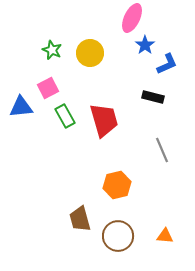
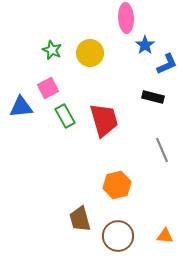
pink ellipse: moved 6 px left; rotated 28 degrees counterclockwise
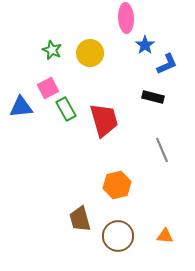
green rectangle: moved 1 px right, 7 px up
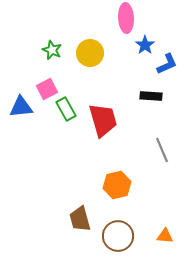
pink square: moved 1 px left, 1 px down
black rectangle: moved 2 px left, 1 px up; rotated 10 degrees counterclockwise
red trapezoid: moved 1 px left
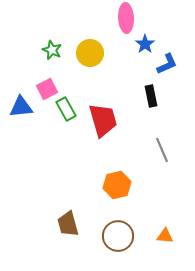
blue star: moved 1 px up
black rectangle: rotated 75 degrees clockwise
brown trapezoid: moved 12 px left, 5 px down
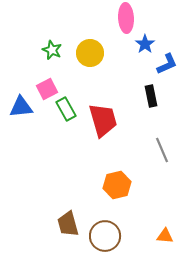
brown circle: moved 13 px left
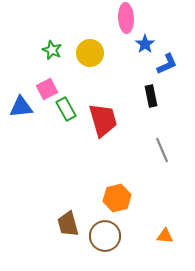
orange hexagon: moved 13 px down
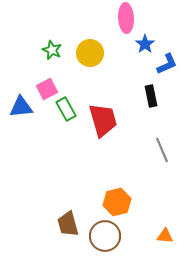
orange hexagon: moved 4 px down
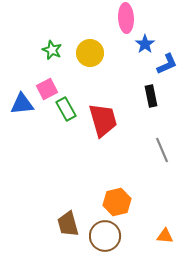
blue triangle: moved 1 px right, 3 px up
